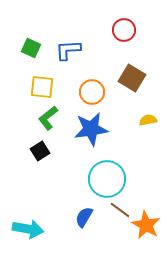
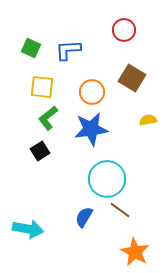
orange star: moved 11 px left, 27 px down
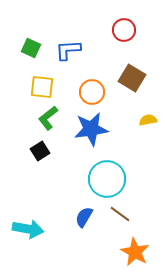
brown line: moved 4 px down
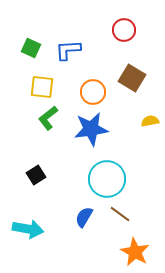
orange circle: moved 1 px right
yellow semicircle: moved 2 px right, 1 px down
black square: moved 4 px left, 24 px down
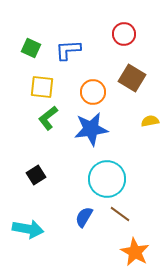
red circle: moved 4 px down
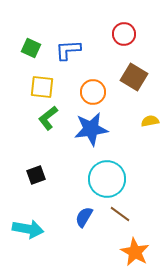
brown square: moved 2 px right, 1 px up
black square: rotated 12 degrees clockwise
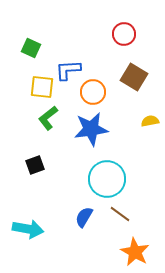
blue L-shape: moved 20 px down
black square: moved 1 px left, 10 px up
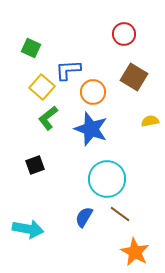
yellow square: rotated 35 degrees clockwise
blue star: rotated 28 degrees clockwise
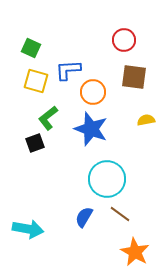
red circle: moved 6 px down
brown square: rotated 24 degrees counterclockwise
yellow square: moved 6 px left, 6 px up; rotated 25 degrees counterclockwise
yellow semicircle: moved 4 px left, 1 px up
black square: moved 22 px up
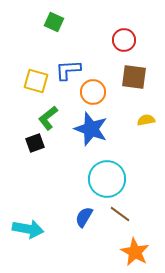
green square: moved 23 px right, 26 px up
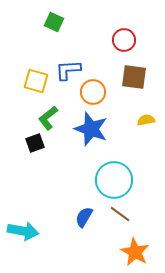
cyan circle: moved 7 px right, 1 px down
cyan arrow: moved 5 px left, 2 px down
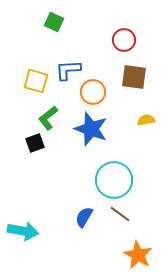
orange star: moved 3 px right, 3 px down
